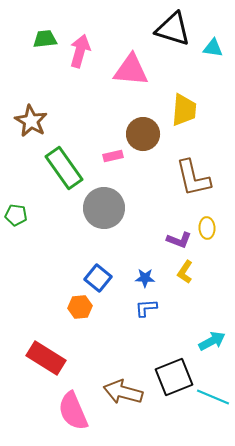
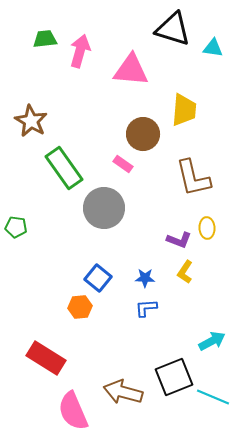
pink rectangle: moved 10 px right, 8 px down; rotated 48 degrees clockwise
green pentagon: moved 12 px down
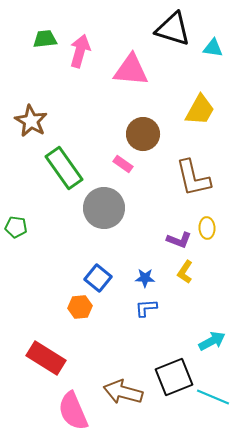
yellow trapezoid: moved 16 px right; rotated 24 degrees clockwise
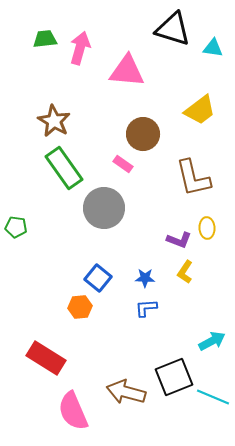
pink arrow: moved 3 px up
pink triangle: moved 4 px left, 1 px down
yellow trapezoid: rotated 24 degrees clockwise
brown star: moved 23 px right
brown arrow: moved 3 px right
